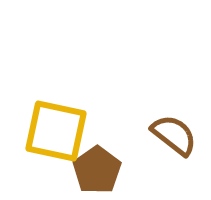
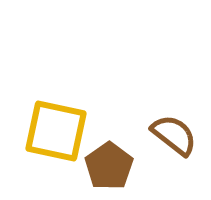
brown pentagon: moved 12 px right, 4 px up
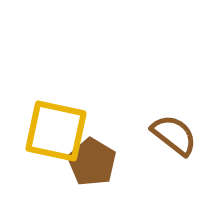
brown pentagon: moved 17 px left, 4 px up; rotated 6 degrees counterclockwise
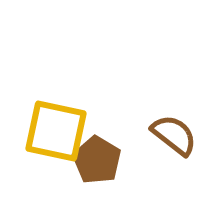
brown pentagon: moved 5 px right, 2 px up
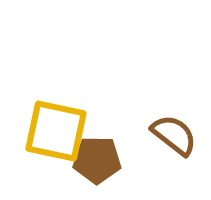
brown pentagon: rotated 30 degrees counterclockwise
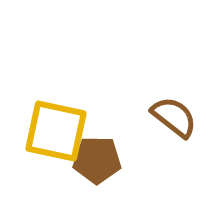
brown semicircle: moved 18 px up
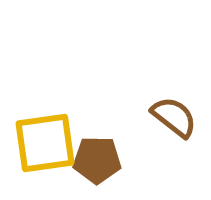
yellow square: moved 11 px left, 12 px down; rotated 20 degrees counterclockwise
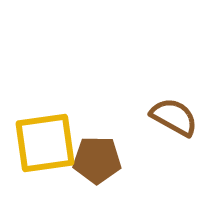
brown semicircle: rotated 9 degrees counterclockwise
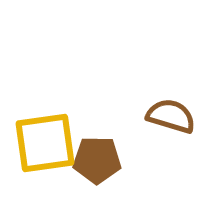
brown semicircle: moved 3 px left, 1 px up; rotated 12 degrees counterclockwise
